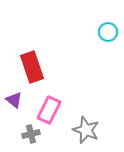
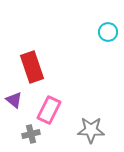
gray star: moved 5 px right; rotated 20 degrees counterclockwise
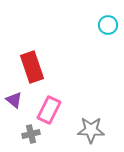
cyan circle: moved 7 px up
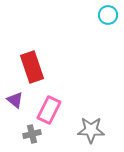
cyan circle: moved 10 px up
purple triangle: moved 1 px right
gray cross: moved 1 px right
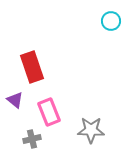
cyan circle: moved 3 px right, 6 px down
pink rectangle: moved 2 px down; rotated 48 degrees counterclockwise
gray cross: moved 5 px down
